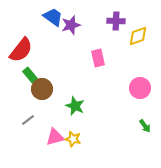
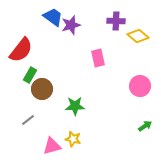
yellow diamond: rotated 60 degrees clockwise
green rectangle: rotated 70 degrees clockwise
pink circle: moved 2 px up
green star: rotated 24 degrees counterclockwise
green arrow: rotated 88 degrees counterclockwise
pink triangle: moved 3 px left, 9 px down
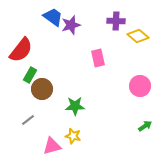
yellow star: moved 3 px up
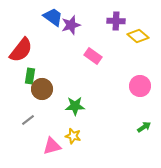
pink rectangle: moved 5 px left, 2 px up; rotated 42 degrees counterclockwise
green rectangle: moved 1 px down; rotated 21 degrees counterclockwise
green arrow: moved 1 px left, 1 px down
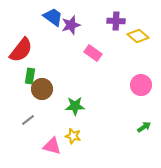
pink rectangle: moved 3 px up
pink circle: moved 1 px right, 1 px up
pink triangle: rotated 30 degrees clockwise
